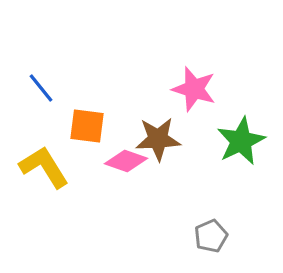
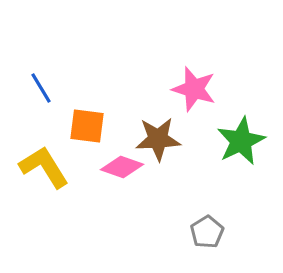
blue line: rotated 8 degrees clockwise
pink diamond: moved 4 px left, 6 px down
gray pentagon: moved 4 px left, 4 px up; rotated 8 degrees counterclockwise
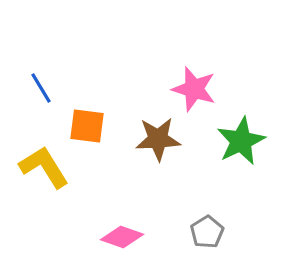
pink diamond: moved 70 px down
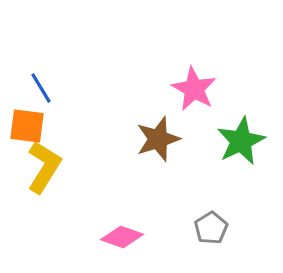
pink star: rotated 12 degrees clockwise
orange square: moved 60 px left
brown star: rotated 15 degrees counterclockwise
yellow L-shape: rotated 64 degrees clockwise
gray pentagon: moved 4 px right, 4 px up
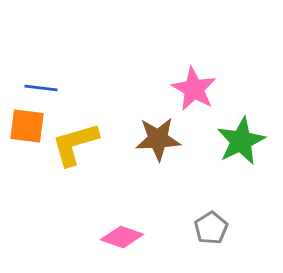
blue line: rotated 52 degrees counterclockwise
brown star: rotated 15 degrees clockwise
yellow L-shape: moved 31 px right, 23 px up; rotated 138 degrees counterclockwise
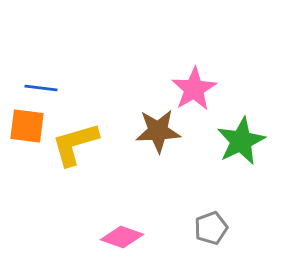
pink star: rotated 12 degrees clockwise
brown star: moved 8 px up
gray pentagon: rotated 12 degrees clockwise
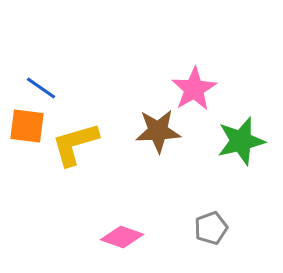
blue line: rotated 28 degrees clockwise
green star: rotated 12 degrees clockwise
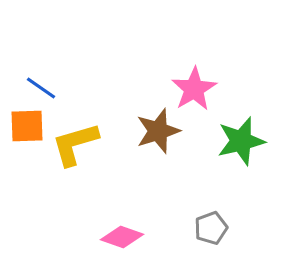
orange square: rotated 9 degrees counterclockwise
brown star: rotated 15 degrees counterclockwise
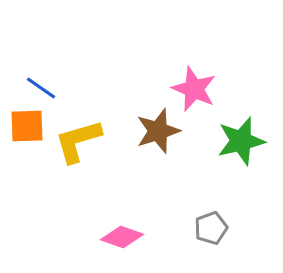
pink star: rotated 18 degrees counterclockwise
yellow L-shape: moved 3 px right, 3 px up
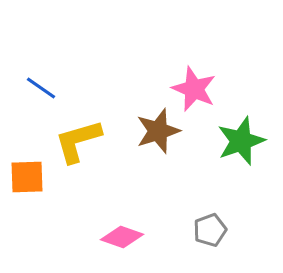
orange square: moved 51 px down
green star: rotated 6 degrees counterclockwise
gray pentagon: moved 1 px left, 2 px down
